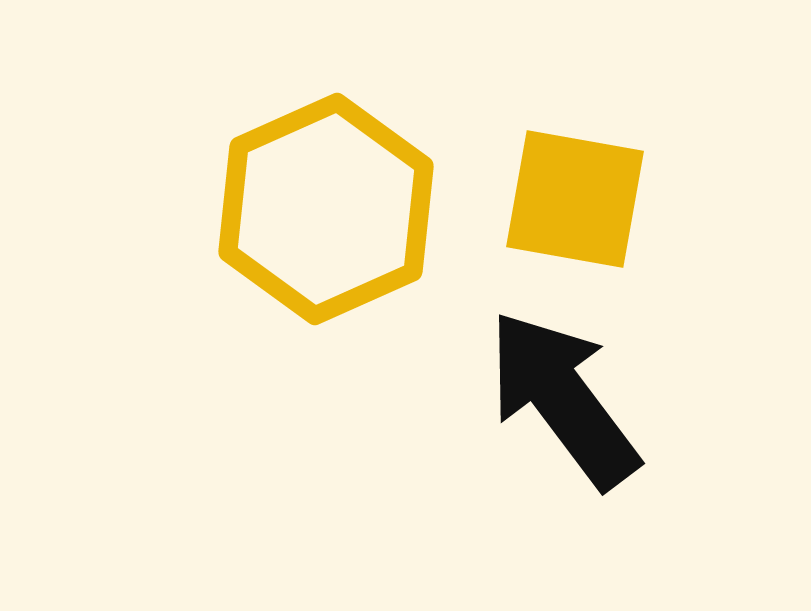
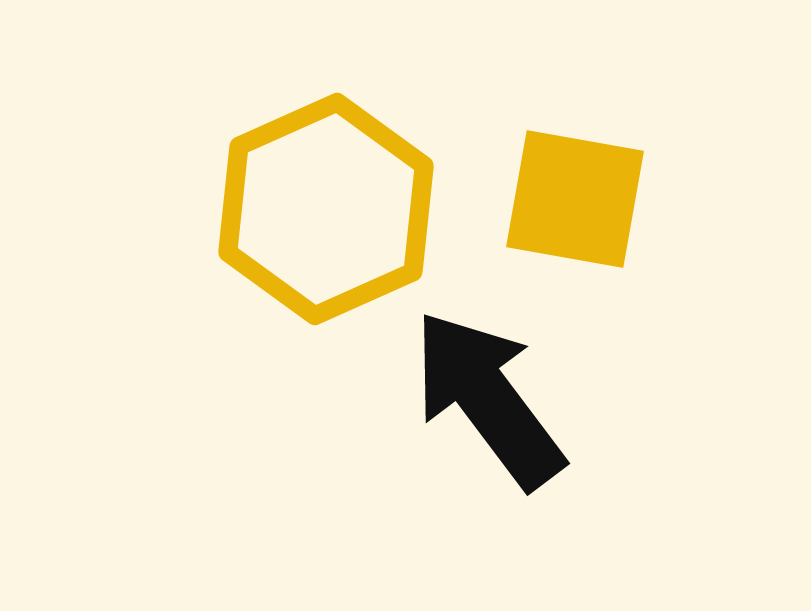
black arrow: moved 75 px left
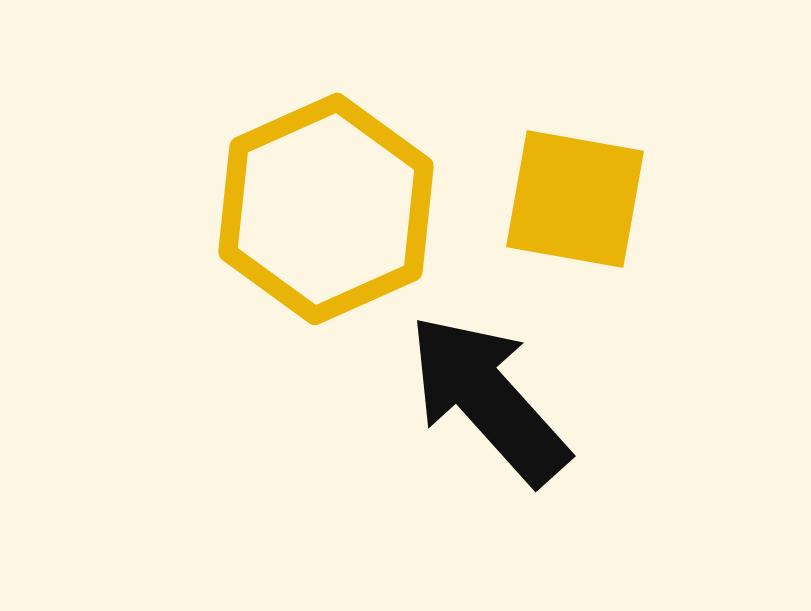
black arrow: rotated 5 degrees counterclockwise
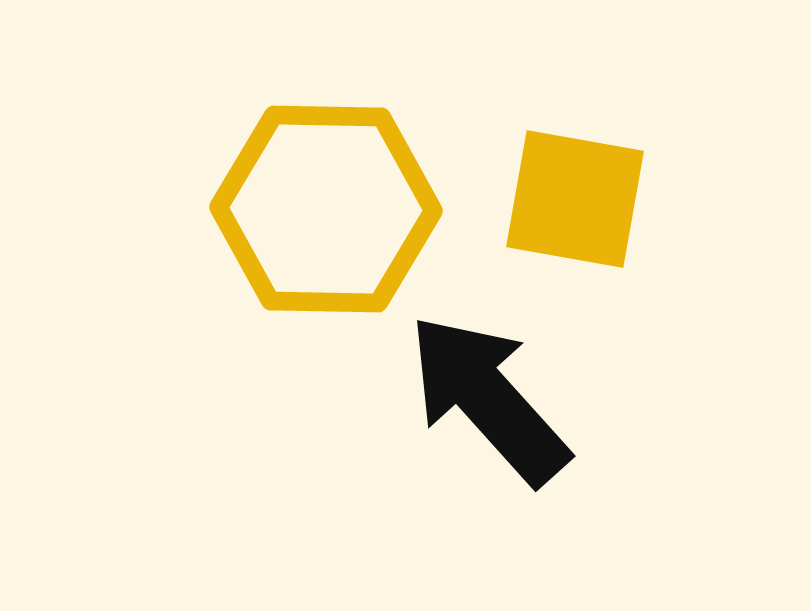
yellow hexagon: rotated 25 degrees clockwise
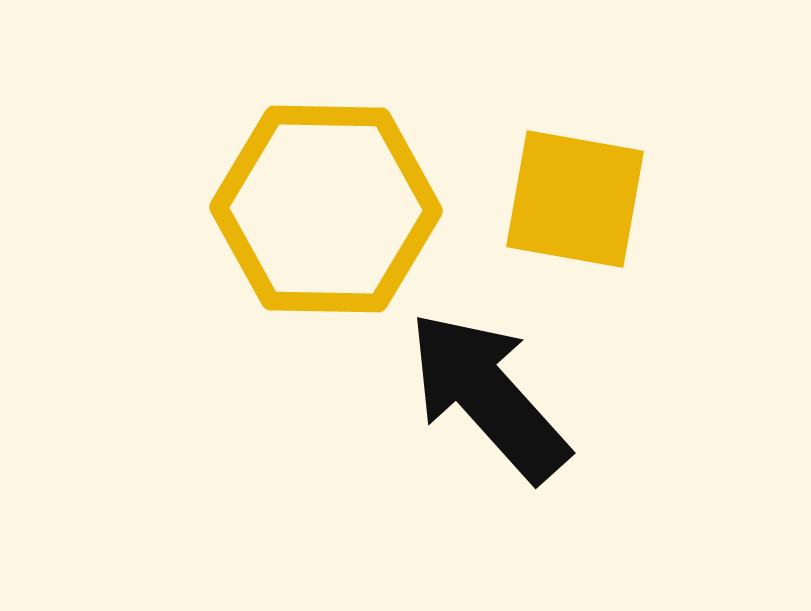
black arrow: moved 3 px up
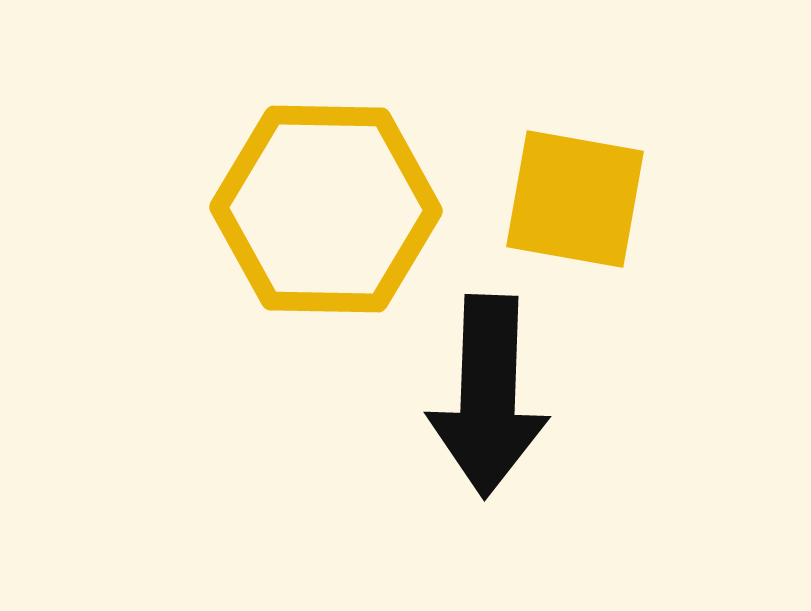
black arrow: rotated 136 degrees counterclockwise
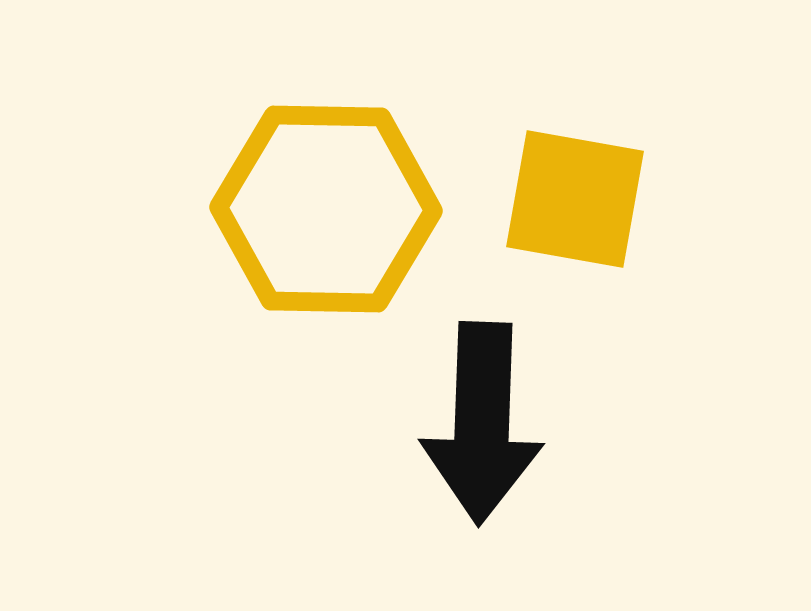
black arrow: moved 6 px left, 27 px down
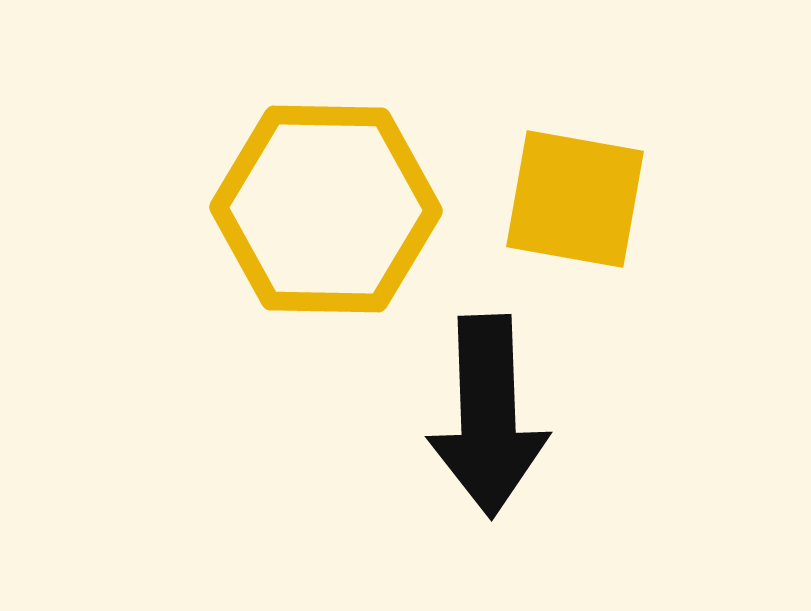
black arrow: moved 6 px right, 7 px up; rotated 4 degrees counterclockwise
